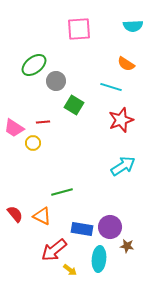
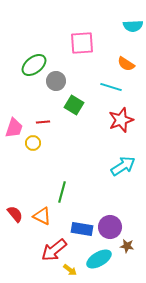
pink square: moved 3 px right, 14 px down
pink trapezoid: rotated 105 degrees counterclockwise
green line: rotated 60 degrees counterclockwise
cyan ellipse: rotated 55 degrees clockwise
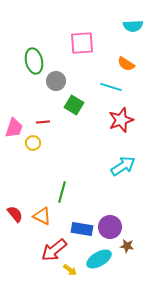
green ellipse: moved 4 px up; rotated 65 degrees counterclockwise
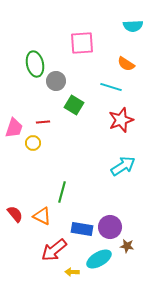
green ellipse: moved 1 px right, 3 px down
yellow arrow: moved 2 px right, 2 px down; rotated 144 degrees clockwise
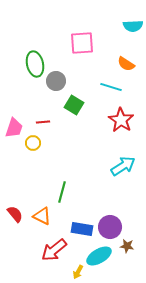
red star: rotated 20 degrees counterclockwise
cyan ellipse: moved 3 px up
yellow arrow: moved 6 px right; rotated 64 degrees counterclockwise
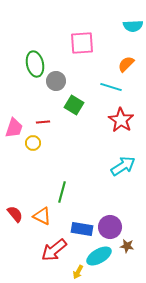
orange semicircle: rotated 102 degrees clockwise
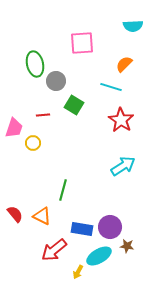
orange semicircle: moved 2 px left
red line: moved 7 px up
green line: moved 1 px right, 2 px up
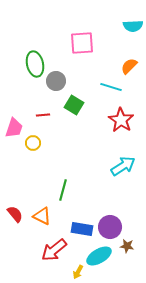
orange semicircle: moved 5 px right, 2 px down
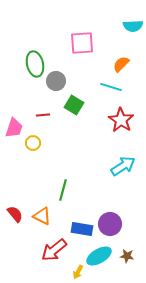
orange semicircle: moved 8 px left, 2 px up
purple circle: moved 3 px up
brown star: moved 10 px down
